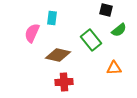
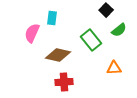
black square: rotated 32 degrees clockwise
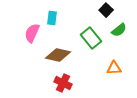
green rectangle: moved 2 px up
red cross: moved 1 px left, 1 px down; rotated 30 degrees clockwise
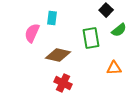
green rectangle: rotated 30 degrees clockwise
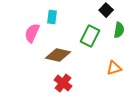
cyan rectangle: moved 1 px up
green semicircle: rotated 42 degrees counterclockwise
green rectangle: moved 1 px left, 2 px up; rotated 35 degrees clockwise
orange triangle: rotated 14 degrees counterclockwise
red cross: rotated 12 degrees clockwise
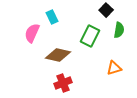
cyan rectangle: rotated 32 degrees counterclockwise
red cross: rotated 30 degrees clockwise
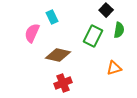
green rectangle: moved 3 px right
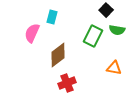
cyan rectangle: rotated 40 degrees clockwise
green semicircle: moved 2 px left; rotated 91 degrees clockwise
brown diamond: rotated 50 degrees counterclockwise
orange triangle: rotated 28 degrees clockwise
red cross: moved 4 px right
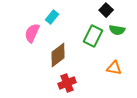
cyan rectangle: rotated 24 degrees clockwise
